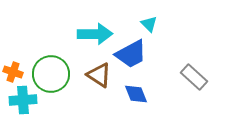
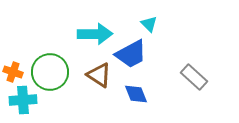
green circle: moved 1 px left, 2 px up
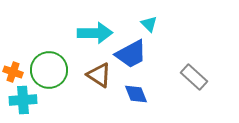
cyan arrow: moved 1 px up
green circle: moved 1 px left, 2 px up
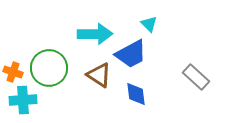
cyan arrow: moved 1 px down
green circle: moved 2 px up
gray rectangle: moved 2 px right
blue diamond: rotated 15 degrees clockwise
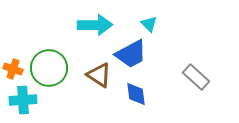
cyan arrow: moved 9 px up
orange cross: moved 3 px up
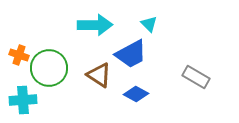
orange cross: moved 6 px right, 14 px up
gray rectangle: rotated 12 degrees counterclockwise
blue diamond: rotated 55 degrees counterclockwise
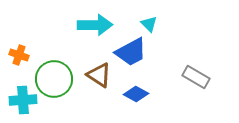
blue trapezoid: moved 2 px up
green circle: moved 5 px right, 11 px down
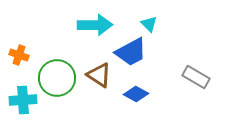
green circle: moved 3 px right, 1 px up
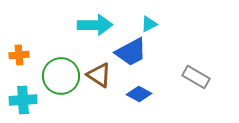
cyan triangle: rotated 48 degrees clockwise
orange cross: rotated 24 degrees counterclockwise
green circle: moved 4 px right, 2 px up
blue diamond: moved 3 px right
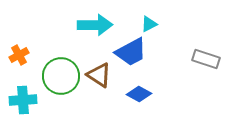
orange cross: rotated 24 degrees counterclockwise
gray rectangle: moved 10 px right, 18 px up; rotated 12 degrees counterclockwise
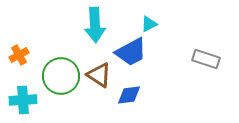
cyan arrow: rotated 88 degrees clockwise
blue diamond: moved 10 px left, 1 px down; rotated 35 degrees counterclockwise
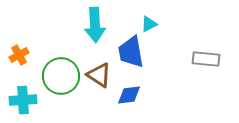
blue trapezoid: rotated 108 degrees clockwise
gray rectangle: rotated 12 degrees counterclockwise
